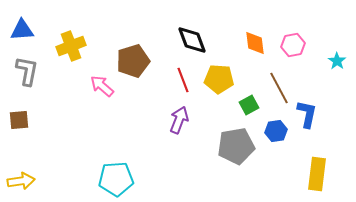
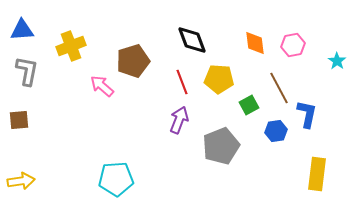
red line: moved 1 px left, 2 px down
gray pentagon: moved 15 px left; rotated 12 degrees counterclockwise
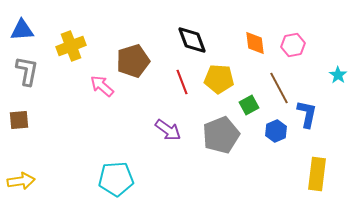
cyan star: moved 1 px right, 14 px down
purple arrow: moved 11 px left, 10 px down; rotated 104 degrees clockwise
blue hexagon: rotated 15 degrees counterclockwise
gray pentagon: moved 11 px up
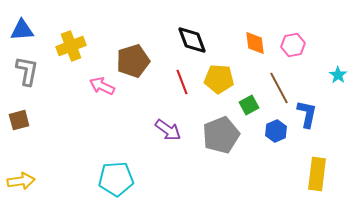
pink arrow: rotated 15 degrees counterclockwise
brown square: rotated 10 degrees counterclockwise
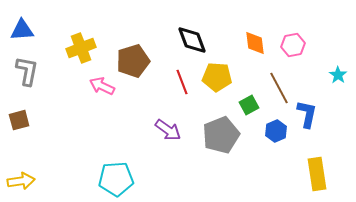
yellow cross: moved 10 px right, 2 px down
yellow pentagon: moved 2 px left, 2 px up
yellow rectangle: rotated 16 degrees counterclockwise
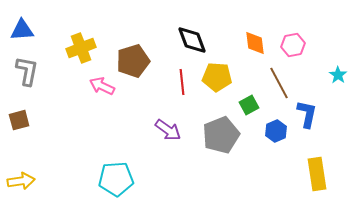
red line: rotated 15 degrees clockwise
brown line: moved 5 px up
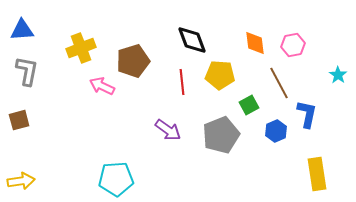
yellow pentagon: moved 3 px right, 2 px up
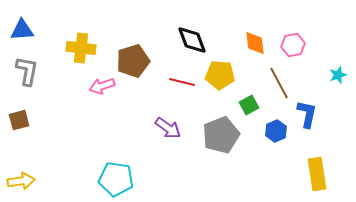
yellow cross: rotated 28 degrees clockwise
cyan star: rotated 18 degrees clockwise
red line: rotated 70 degrees counterclockwise
pink arrow: rotated 45 degrees counterclockwise
purple arrow: moved 2 px up
cyan pentagon: rotated 12 degrees clockwise
